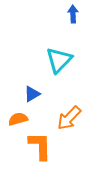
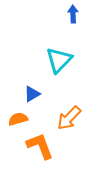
orange L-shape: rotated 20 degrees counterclockwise
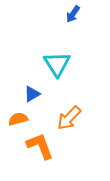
blue arrow: rotated 144 degrees counterclockwise
cyan triangle: moved 2 px left, 4 px down; rotated 16 degrees counterclockwise
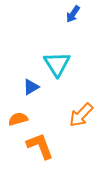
blue triangle: moved 1 px left, 7 px up
orange arrow: moved 12 px right, 3 px up
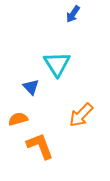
blue triangle: rotated 42 degrees counterclockwise
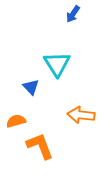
orange arrow: rotated 52 degrees clockwise
orange semicircle: moved 2 px left, 2 px down
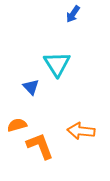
orange arrow: moved 16 px down
orange semicircle: moved 1 px right, 4 px down
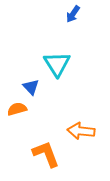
orange semicircle: moved 16 px up
orange L-shape: moved 6 px right, 8 px down
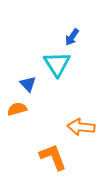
blue arrow: moved 1 px left, 23 px down
blue triangle: moved 3 px left, 3 px up
orange arrow: moved 4 px up
orange L-shape: moved 7 px right, 3 px down
